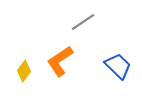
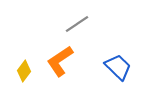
gray line: moved 6 px left, 2 px down
blue trapezoid: moved 1 px down
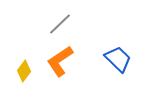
gray line: moved 17 px left; rotated 10 degrees counterclockwise
blue trapezoid: moved 8 px up
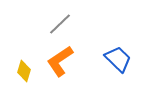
yellow diamond: rotated 20 degrees counterclockwise
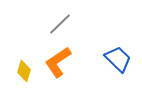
orange L-shape: moved 2 px left, 1 px down
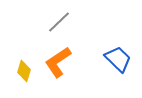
gray line: moved 1 px left, 2 px up
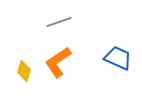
gray line: rotated 25 degrees clockwise
blue trapezoid: moved 1 px up; rotated 20 degrees counterclockwise
